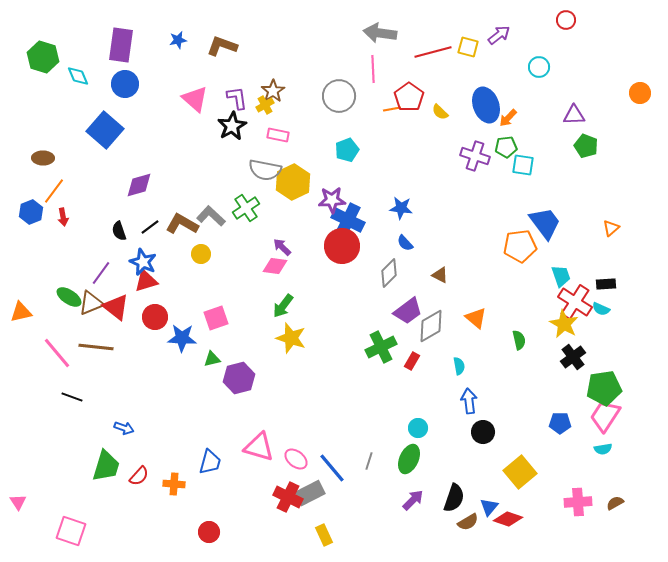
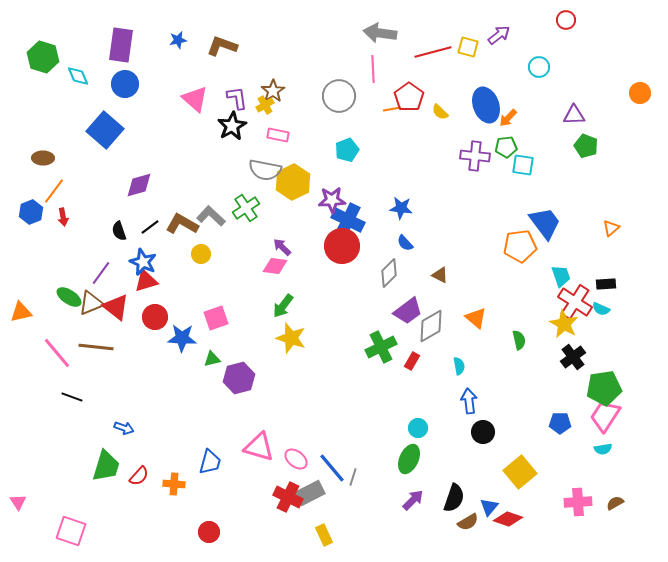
purple cross at (475, 156): rotated 12 degrees counterclockwise
gray line at (369, 461): moved 16 px left, 16 px down
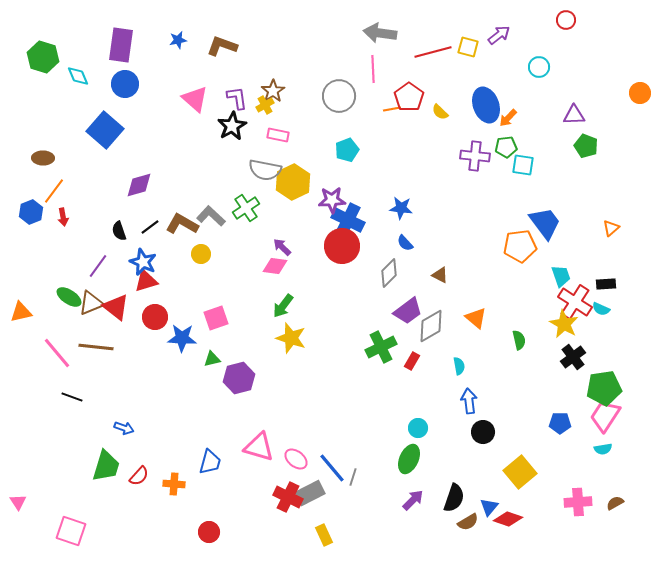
purple line at (101, 273): moved 3 px left, 7 px up
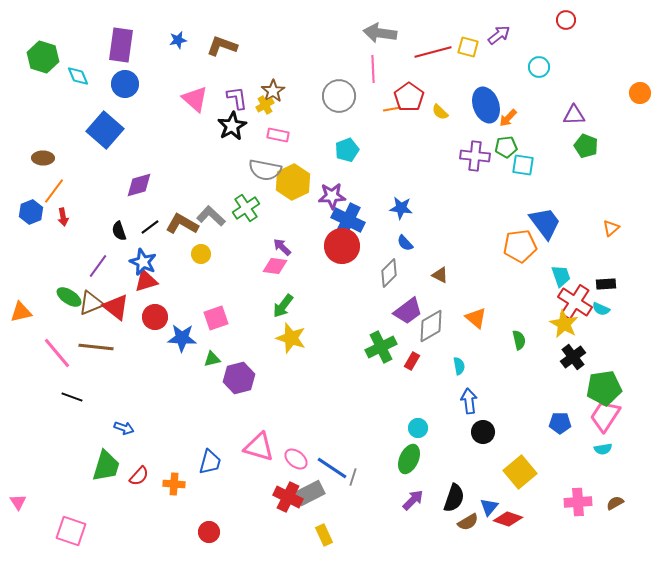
purple star at (332, 200): moved 4 px up
blue line at (332, 468): rotated 16 degrees counterclockwise
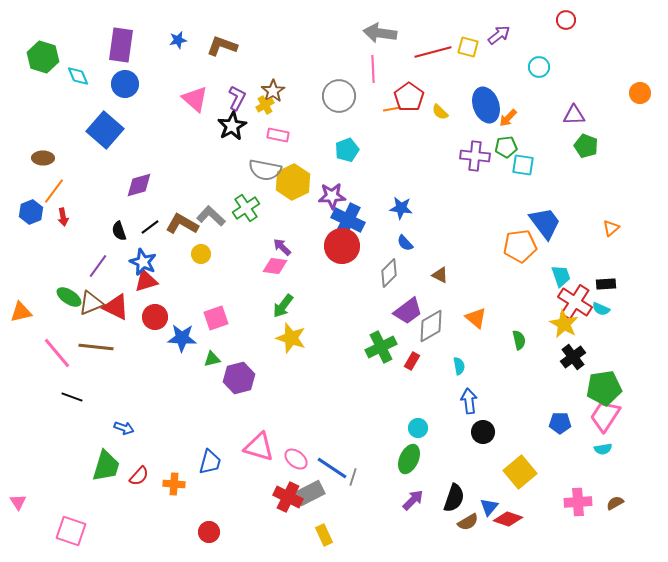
purple L-shape at (237, 98): rotated 35 degrees clockwise
red triangle at (116, 307): rotated 12 degrees counterclockwise
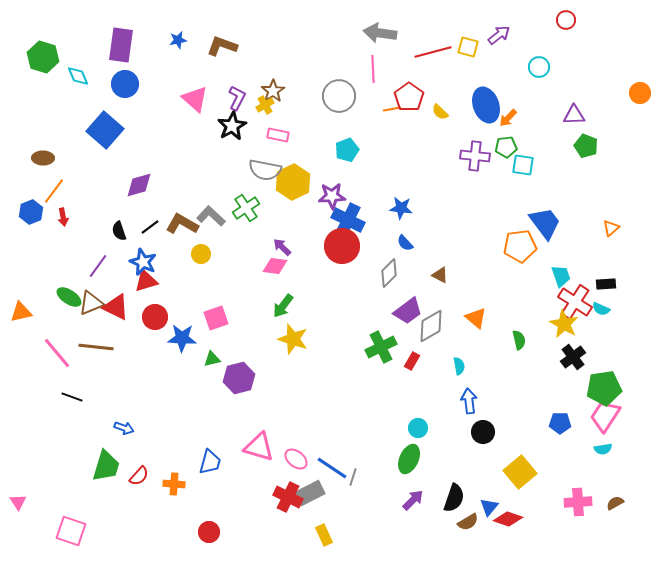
yellow star at (291, 338): moved 2 px right, 1 px down
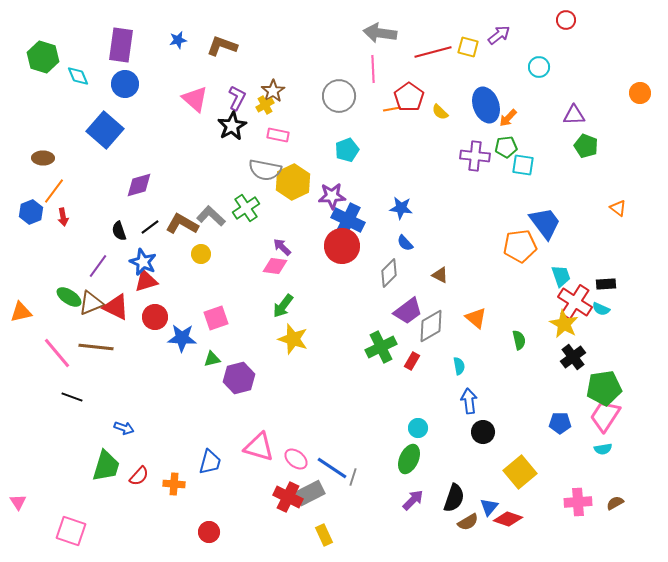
orange triangle at (611, 228): moved 7 px right, 20 px up; rotated 42 degrees counterclockwise
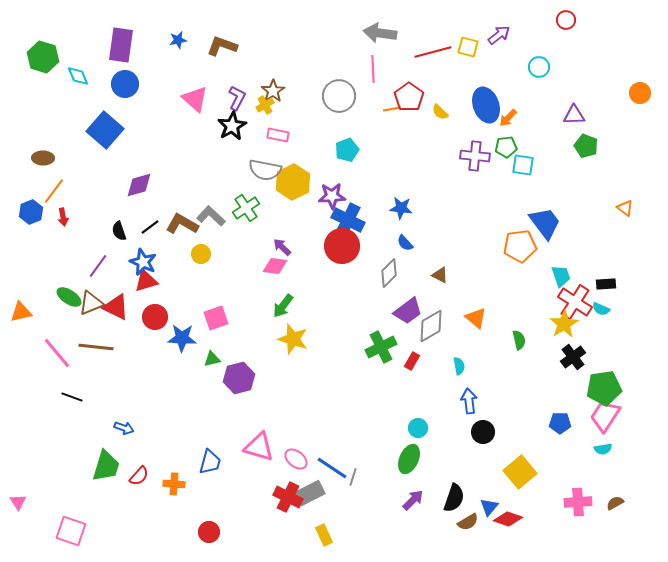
orange triangle at (618, 208): moved 7 px right
yellow star at (564, 324): rotated 12 degrees clockwise
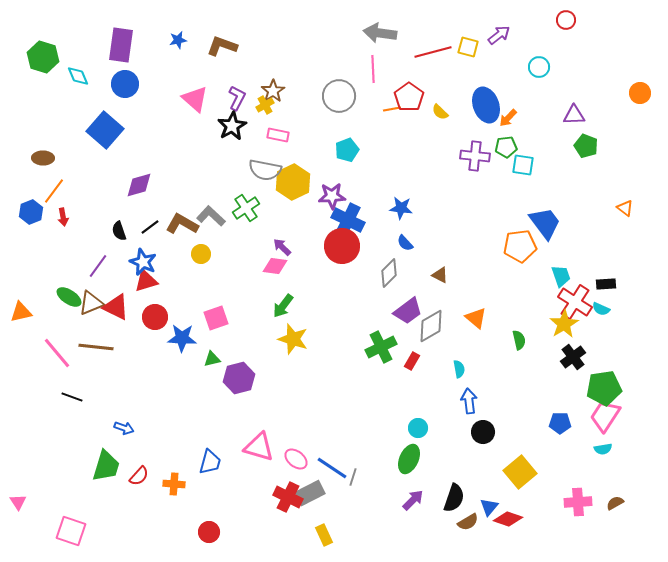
cyan semicircle at (459, 366): moved 3 px down
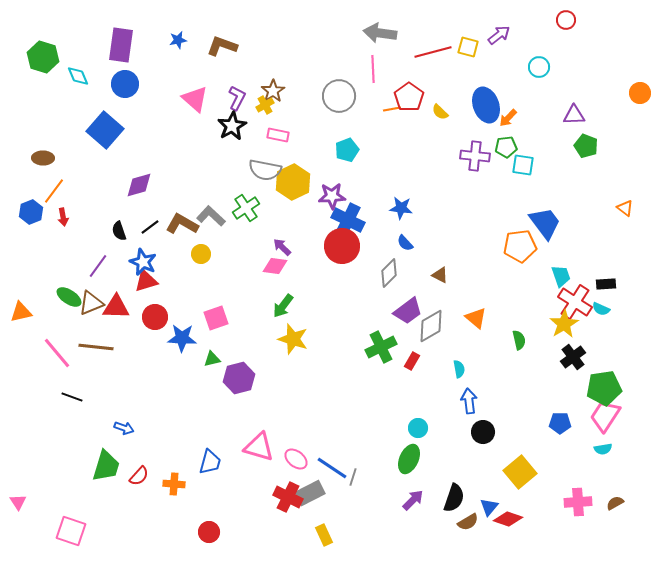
red triangle at (116, 307): rotated 24 degrees counterclockwise
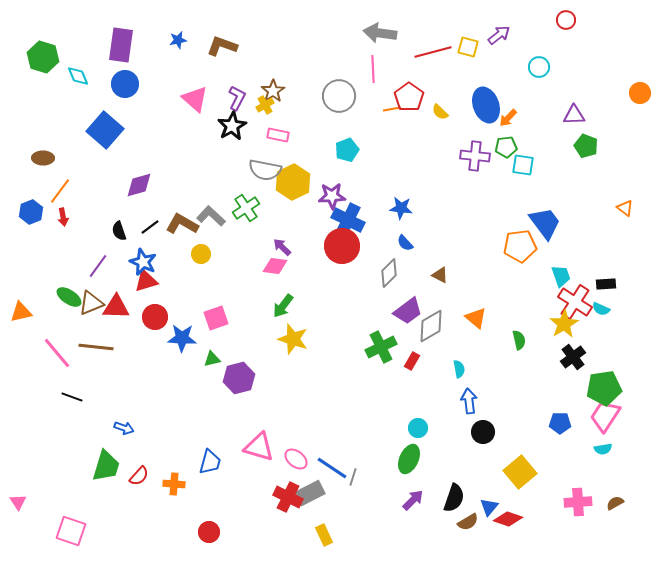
orange line at (54, 191): moved 6 px right
